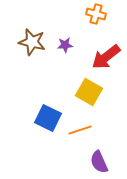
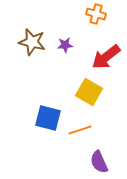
blue square: rotated 12 degrees counterclockwise
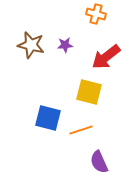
brown star: moved 1 px left, 3 px down
yellow square: rotated 16 degrees counterclockwise
orange line: moved 1 px right
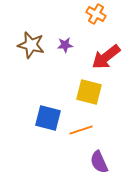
orange cross: rotated 12 degrees clockwise
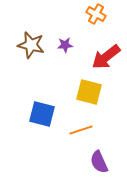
blue square: moved 6 px left, 4 px up
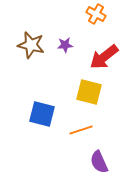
red arrow: moved 2 px left
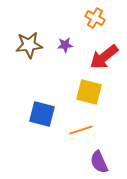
orange cross: moved 1 px left, 4 px down
brown star: moved 2 px left; rotated 20 degrees counterclockwise
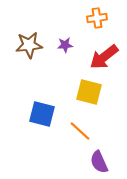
orange cross: moved 2 px right; rotated 36 degrees counterclockwise
orange line: moved 1 px left, 1 px down; rotated 60 degrees clockwise
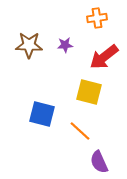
brown star: rotated 8 degrees clockwise
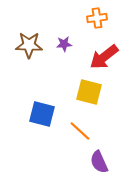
purple star: moved 1 px left, 1 px up
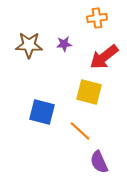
blue square: moved 2 px up
